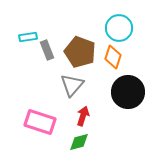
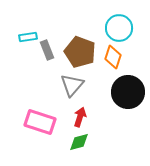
red arrow: moved 3 px left, 1 px down
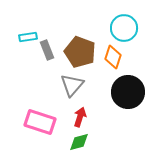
cyan circle: moved 5 px right
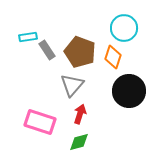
gray rectangle: rotated 12 degrees counterclockwise
black circle: moved 1 px right, 1 px up
red arrow: moved 3 px up
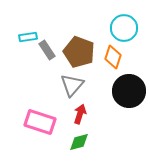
brown pentagon: moved 1 px left
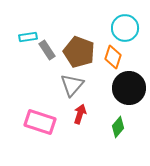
cyan circle: moved 1 px right
black circle: moved 3 px up
green diamond: moved 39 px right, 15 px up; rotated 35 degrees counterclockwise
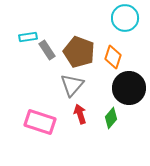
cyan circle: moved 10 px up
red arrow: rotated 36 degrees counterclockwise
green diamond: moved 7 px left, 9 px up
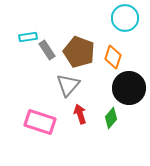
gray triangle: moved 4 px left
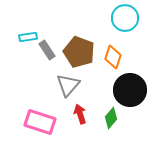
black circle: moved 1 px right, 2 px down
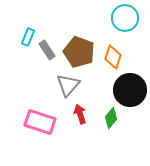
cyan rectangle: rotated 60 degrees counterclockwise
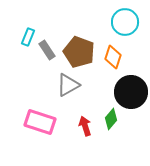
cyan circle: moved 4 px down
gray triangle: rotated 20 degrees clockwise
black circle: moved 1 px right, 2 px down
red arrow: moved 5 px right, 12 px down
green diamond: moved 1 px down
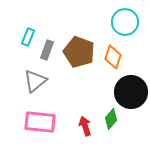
gray rectangle: rotated 54 degrees clockwise
gray triangle: moved 33 px left, 4 px up; rotated 10 degrees counterclockwise
pink rectangle: rotated 12 degrees counterclockwise
